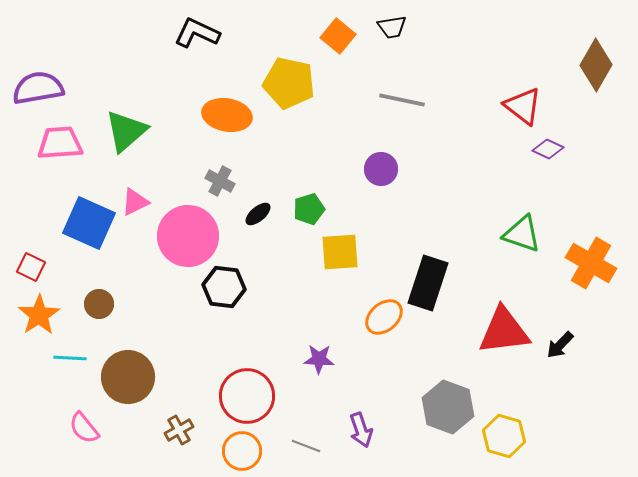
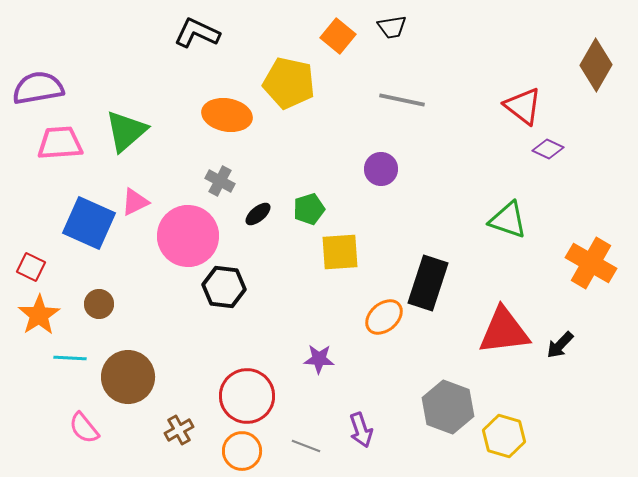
green triangle at (522, 234): moved 14 px left, 14 px up
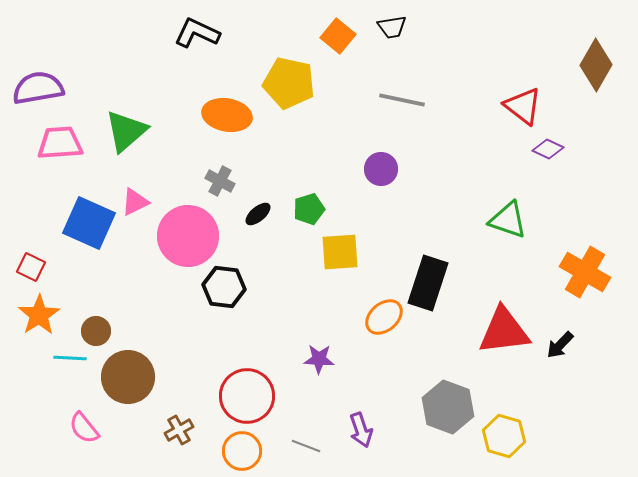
orange cross at (591, 263): moved 6 px left, 9 px down
brown circle at (99, 304): moved 3 px left, 27 px down
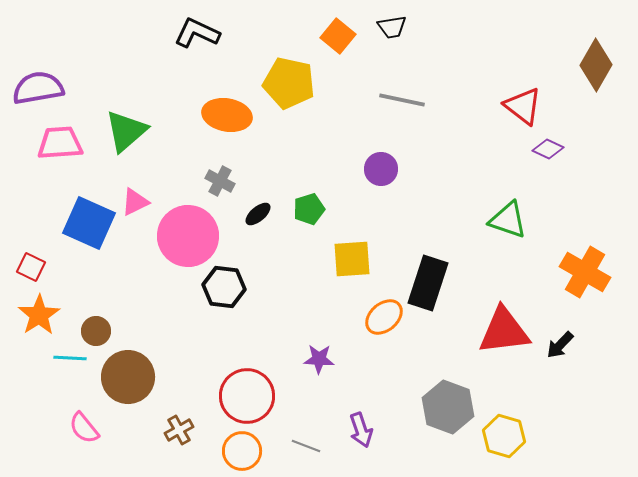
yellow square at (340, 252): moved 12 px right, 7 px down
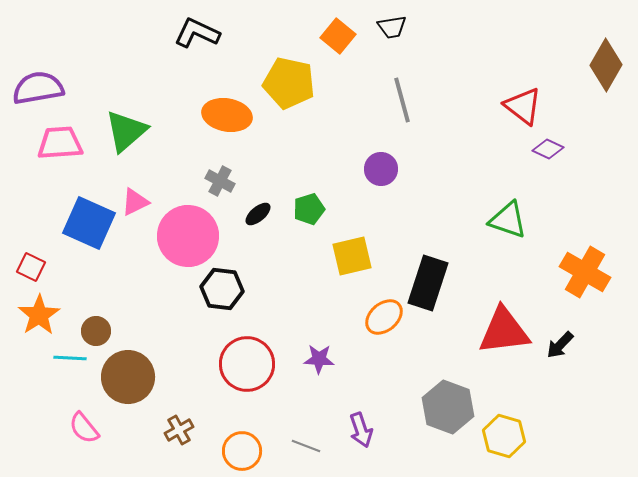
brown diamond at (596, 65): moved 10 px right
gray line at (402, 100): rotated 63 degrees clockwise
yellow square at (352, 259): moved 3 px up; rotated 9 degrees counterclockwise
black hexagon at (224, 287): moved 2 px left, 2 px down
red circle at (247, 396): moved 32 px up
